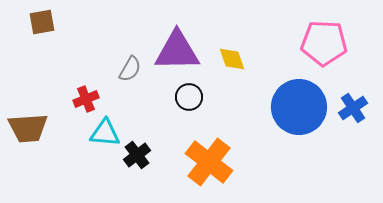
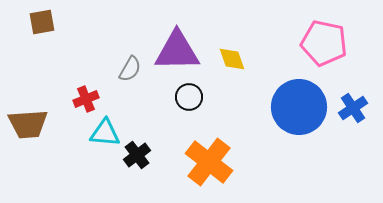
pink pentagon: rotated 9 degrees clockwise
brown trapezoid: moved 4 px up
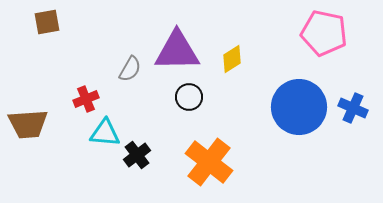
brown square: moved 5 px right
pink pentagon: moved 10 px up
yellow diamond: rotated 76 degrees clockwise
blue cross: rotated 32 degrees counterclockwise
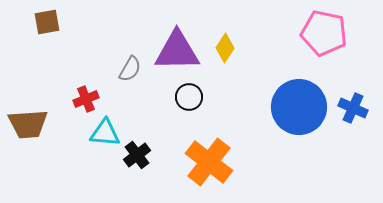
yellow diamond: moved 7 px left, 11 px up; rotated 24 degrees counterclockwise
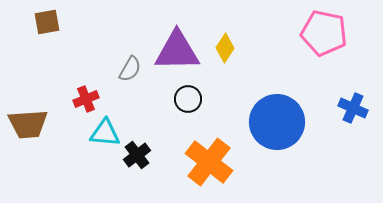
black circle: moved 1 px left, 2 px down
blue circle: moved 22 px left, 15 px down
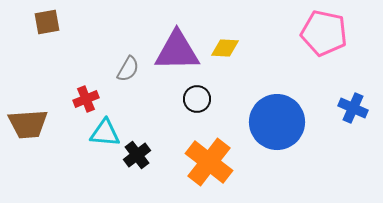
yellow diamond: rotated 60 degrees clockwise
gray semicircle: moved 2 px left
black circle: moved 9 px right
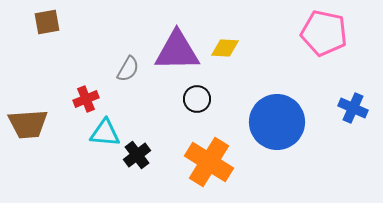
orange cross: rotated 6 degrees counterclockwise
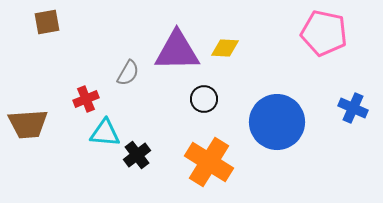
gray semicircle: moved 4 px down
black circle: moved 7 px right
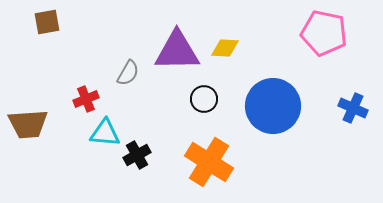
blue circle: moved 4 px left, 16 px up
black cross: rotated 8 degrees clockwise
